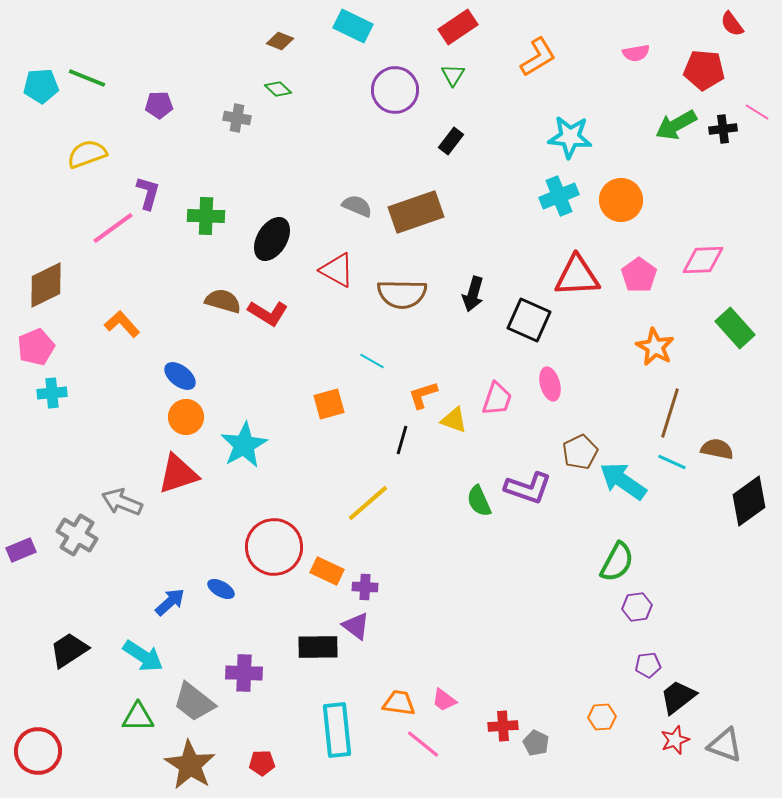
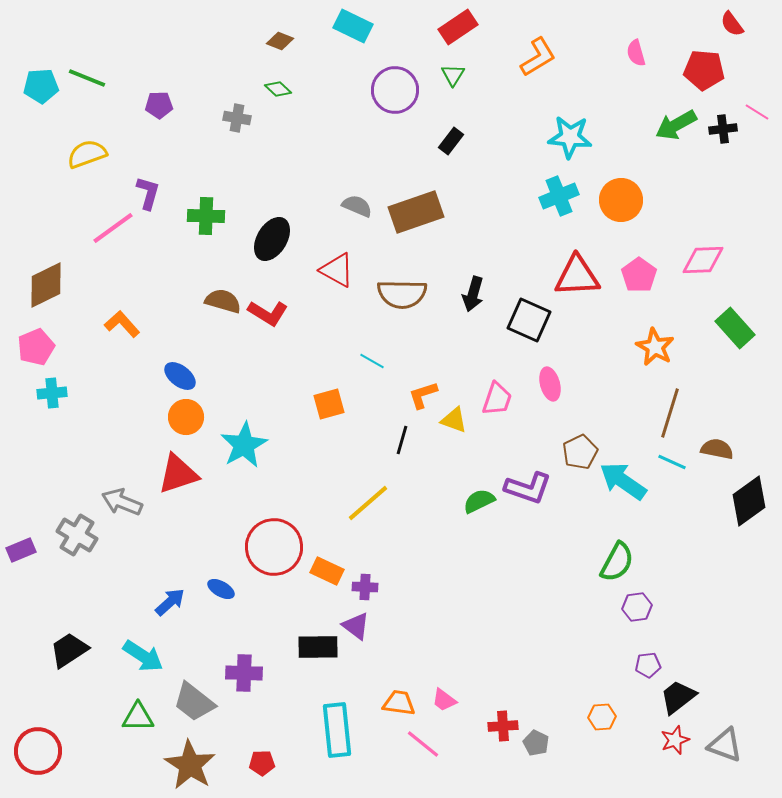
pink semicircle at (636, 53): rotated 84 degrees clockwise
green semicircle at (479, 501): rotated 88 degrees clockwise
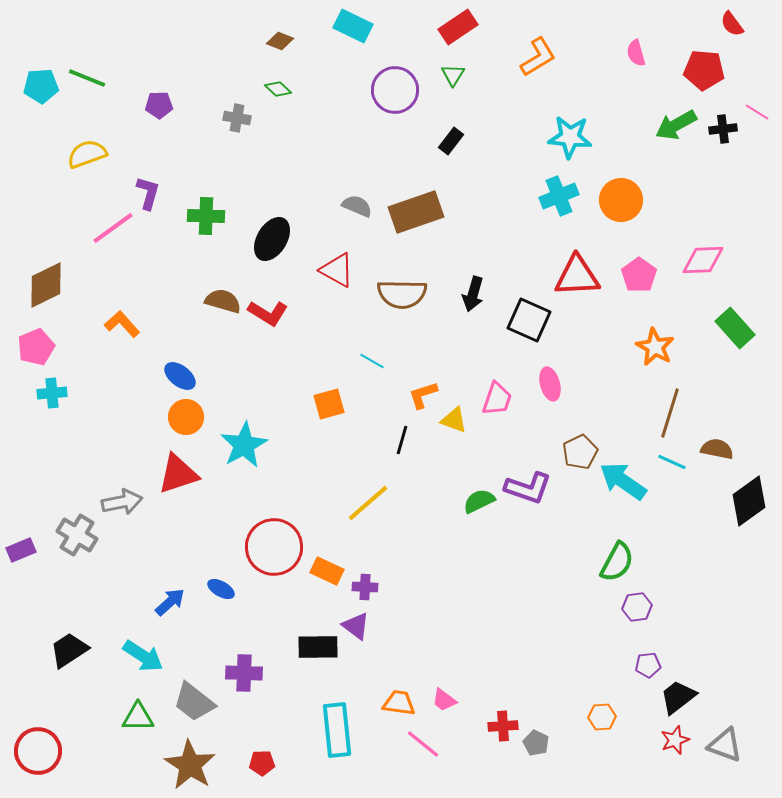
gray arrow at (122, 502): rotated 147 degrees clockwise
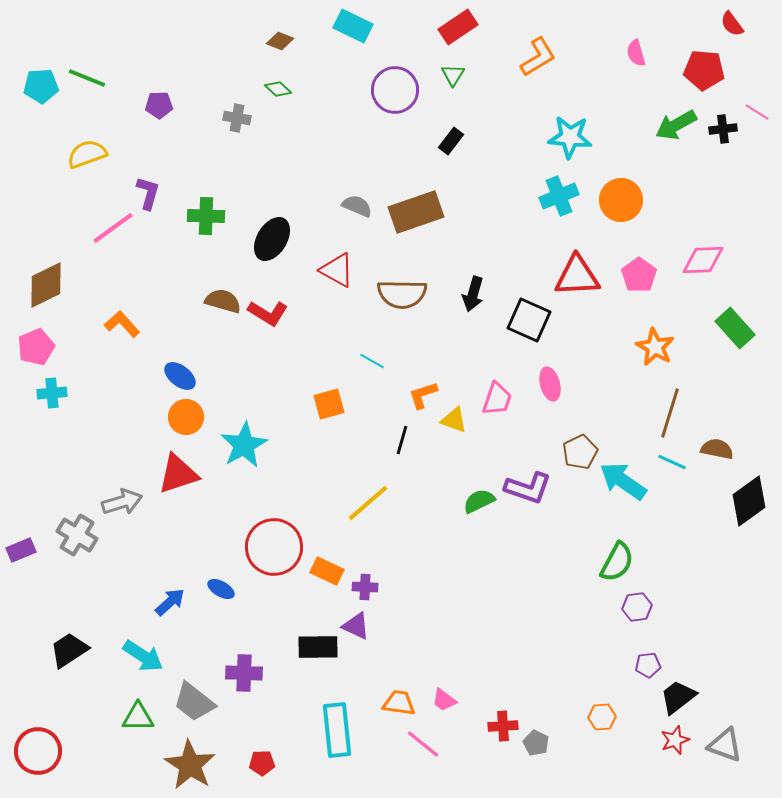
gray arrow at (122, 502): rotated 6 degrees counterclockwise
purple triangle at (356, 626): rotated 12 degrees counterclockwise
